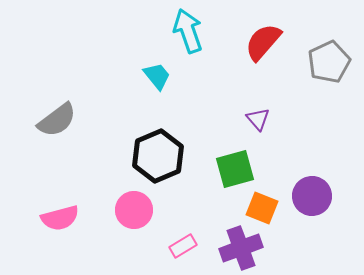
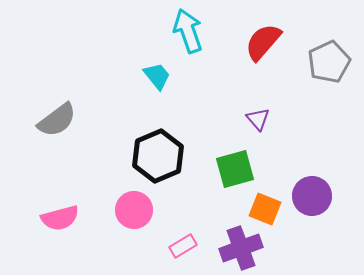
orange square: moved 3 px right, 1 px down
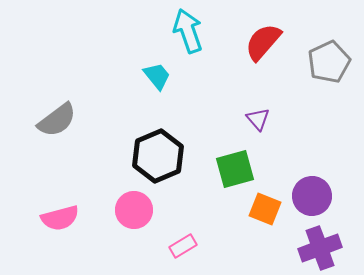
purple cross: moved 79 px right
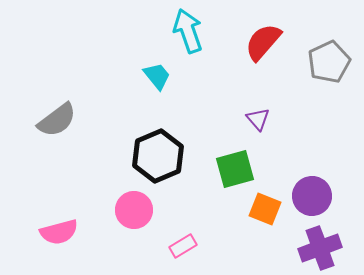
pink semicircle: moved 1 px left, 14 px down
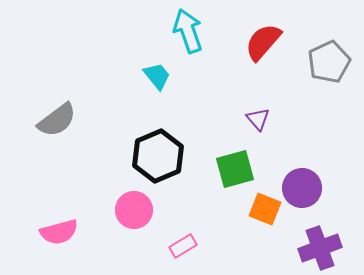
purple circle: moved 10 px left, 8 px up
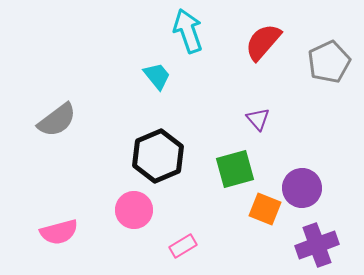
purple cross: moved 3 px left, 3 px up
